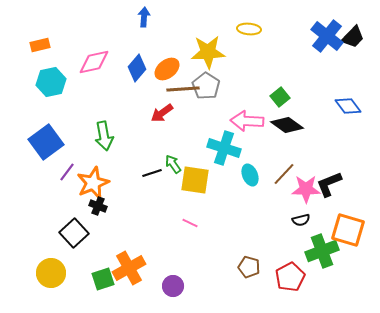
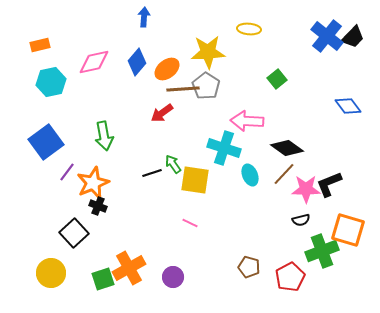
blue diamond at (137, 68): moved 6 px up
green square at (280, 97): moved 3 px left, 18 px up
black diamond at (287, 125): moved 23 px down
purple circle at (173, 286): moved 9 px up
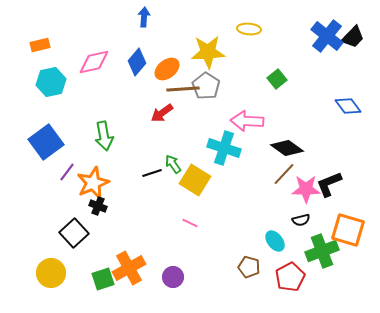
cyan ellipse at (250, 175): moved 25 px right, 66 px down; rotated 15 degrees counterclockwise
yellow square at (195, 180): rotated 24 degrees clockwise
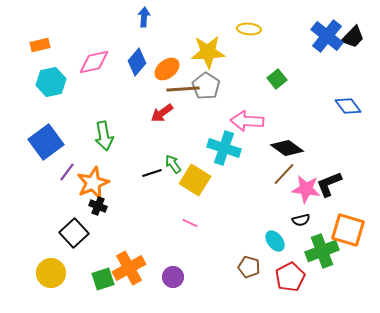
pink star at (306, 189): rotated 8 degrees clockwise
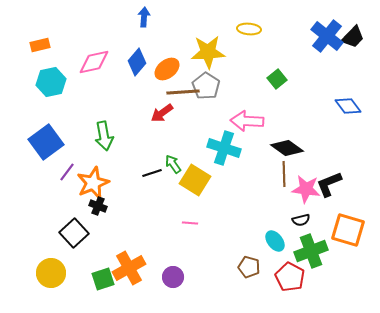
brown line at (183, 89): moved 3 px down
brown line at (284, 174): rotated 45 degrees counterclockwise
pink line at (190, 223): rotated 21 degrees counterclockwise
green cross at (322, 251): moved 11 px left
red pentagon at (290, 277): rotated 16 degrees counterclockwise
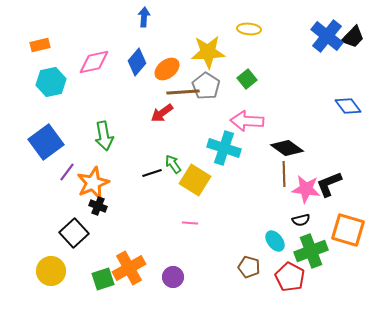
green square at (277, 79): moved 30 px left
yellow circle at (51, 273): moved 2 px up
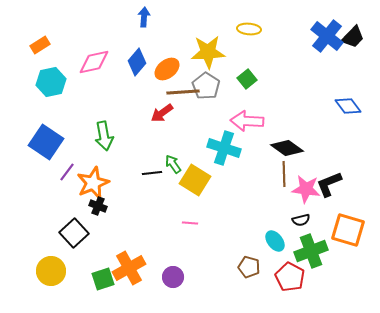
orange rectangle at (40, 45): rotated 18 degrees counterclockwise
blue square at (46, 142): rotated 20 degrees counterclockwise
black line at (152, 173): rotated 12 degrees clockwise
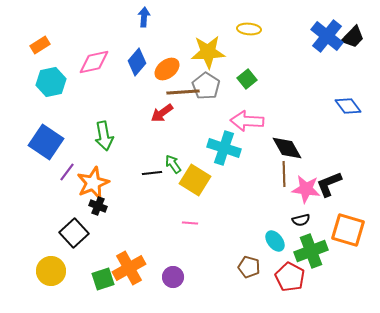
black diamond at (287, 148): rotated 24 degrees clockwise
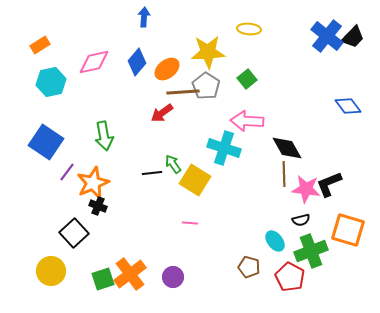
orange cross at (129, 268): moved 1 px right, 6 px down; rotated 8 degrees counterclockwise
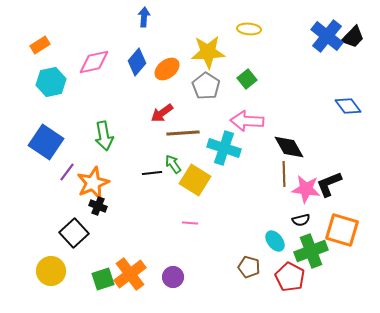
brown line at (183, 92): moved 41 px down
black diamond at (287, 148): moved 2 px right, 1 px up
orange square at (348, 230): moved 6 px left
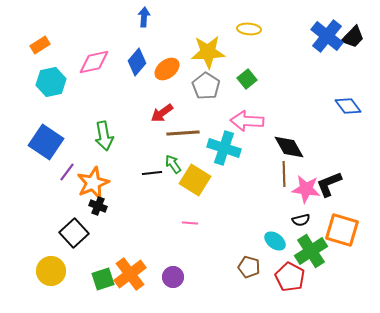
cyan ellipse at (275, 241): rotated 15 degrees counterclockwise
green cross at (311, 251): rotated 12 degrees counterclockwise
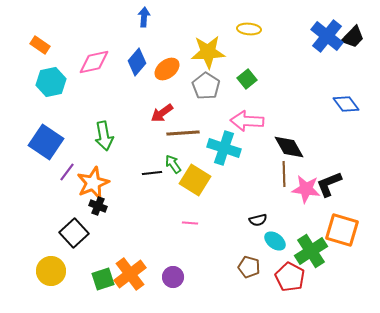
orange rectangle at (40, 45): rotated 66 degrees clockwise
blue diamond at (348, 106): moved 2 px left, 2 px up
black semicircle at (301, 220): moved 43 px left
